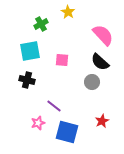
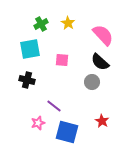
yellow star: moved 11 px down
cyan square: moved 2 px up
red star: rotated 16 degrees counterclockwise
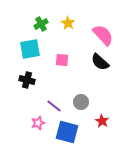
gray circle: moved 11 px left, 20 px down
